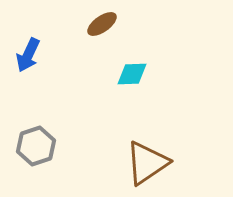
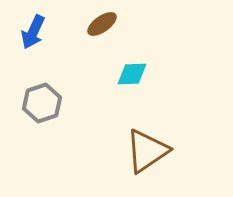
blue arrow: moved 5 px right, 23 px up
gray hexagon: moved 6 px right, 43 px up
brown triangle: moved 12 px up
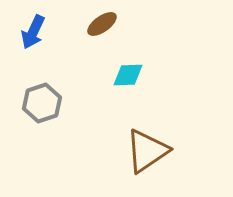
cyan diamond: moved 4 px left, 1 px down
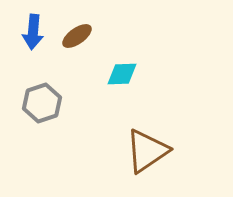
brown ellipse: moved 25 px left, 12 px down
blue arrow: rotated 20 degrees counterclockwise
cyan diamond: moved 6 px left, 1 px up
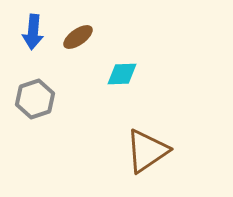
brown ellipse: moved 1 px right, 1 px down
gray hexagon: moved 7 px left, 4 px up
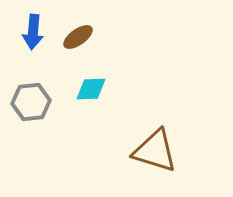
cyan diamond: moved 31 px left, 15 px down
gray hexagon: moved 4 px left, 3 px down; rotated 12 degrees clockwise
brown triangle: moved 8 px right; rotated 51 degrees clockwise
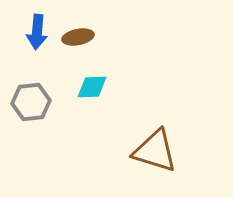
blue arrow: moved 4 px right
brown ellipse: rotated 24 degrees clockwise
cyan diamond: moved 1 px right, 2 px up
